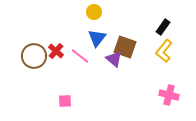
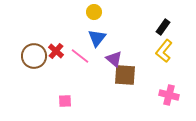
brown square: moved 28 px down; rotated 15 degrees counterclockwise
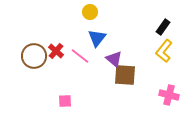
yellow circle: moved 4 px left
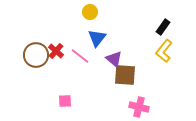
brown circle: moved 2 px right, 1 px up
pink cross: moved 30 px left, 12 px down
